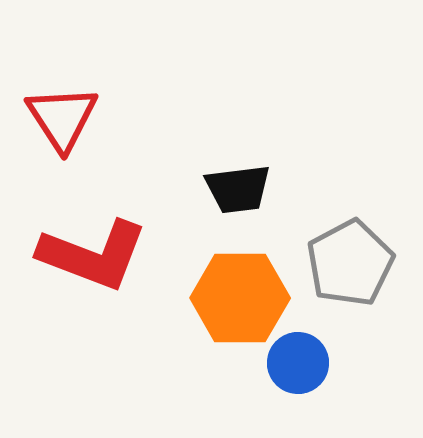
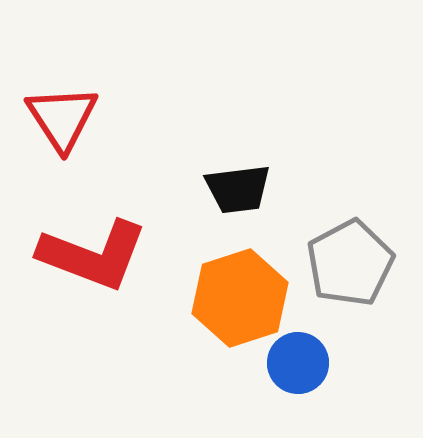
orange hexagon: rotated 18 degrees counterclockwise
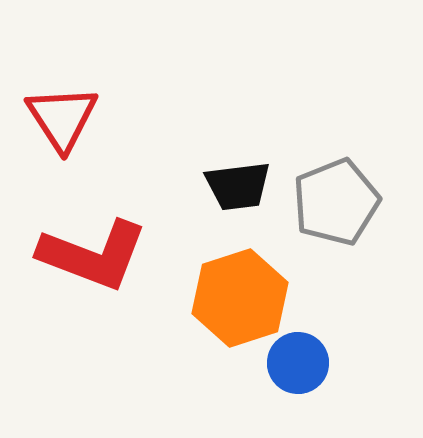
black trapezoid: moved 3 px up
gray pentagon: moved 14 px left, 61 px up; rotated 6 degrees clockwise
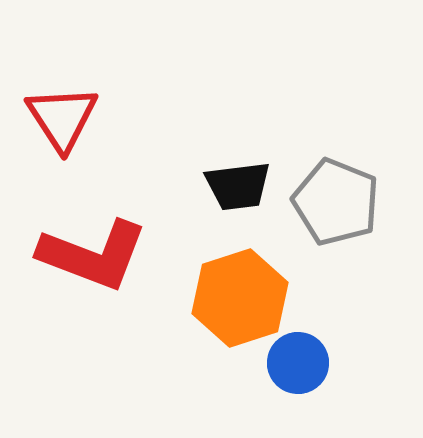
gray pentagon: rotated 28 degrees counterclockwise
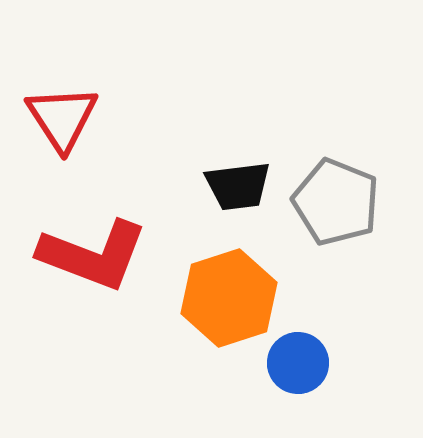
orange hexagon: moved 11 px left
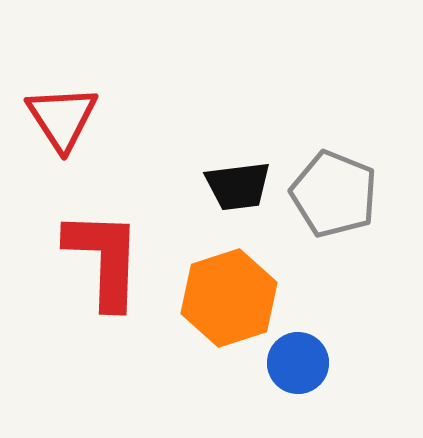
gray pentagon: moved 2 px left, 8 px up
red L-shape: moved 11 px right, 4 px down; rotated 109 degrees counterclockwise
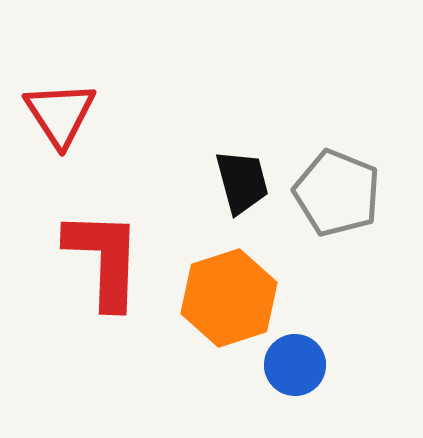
red triangle: moved 2 px left, 4 px up
black trapezoid: moved 4 px right, 4 px up; rotated 98 degrees counterclockwise
gray pentagon: moved 3 px right, 1 px up
blue circle: moved 3 px left, 2 px down
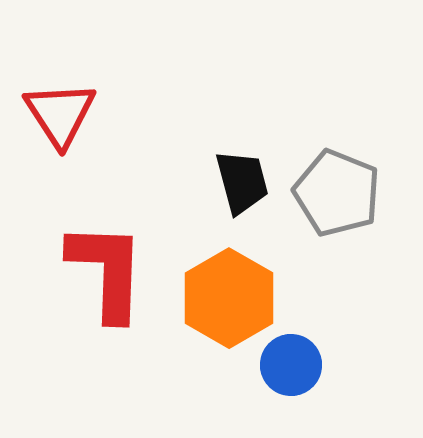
red L-shape: moved 3 px right, 12 px down
orange hexagon: rotated 12 degrees counterclockwise
blue circle: moved 4 px left
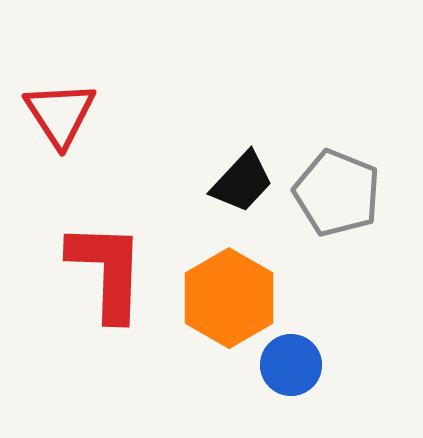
black trapezoid: rotated 58 degrees clockwise
